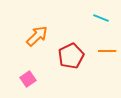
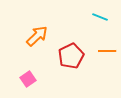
cyan line: moved 1 px left, 1 px up
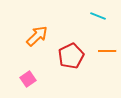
cyan line: moved 2 px left, 1 px up
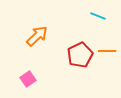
red pentagon: moved 9 px right, 1 px up
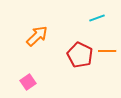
cyan line: moved 1 px left, 2 px down; rotated 42 degrees counterclockwise
red pentagon: rotated 20 degrees counterclockwise
pink square: moved 3 px down
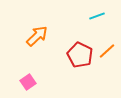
cyan line: moved 2 px up
orange line: rotated 42 degrees counterclockwise
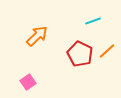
cyan line: moved 4 px left, 5 px down
red pentagon: moved 1 px up
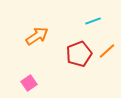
orange arrow: rotated 10 degrees clockwise
red pentagon: moved 1 px left; rotated 25 degrees clockwise
pink square: moved 1 px right, 1 px down
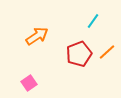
cyan line: rotated 35 degrees counterclockwise
orange line: moved 1 px down
